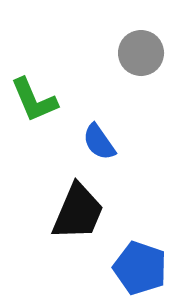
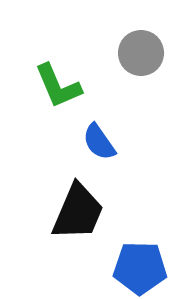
green L-shape: moved 24 px right, 14 px up
blue pentagon: rotated 18 degrees counterclockwise
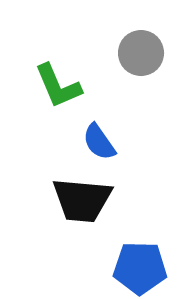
black trapezoid: moved 4 px right, 12 px up; rotated 72 degrees clockwise
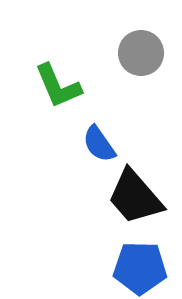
blue semicircle: moved 2 px down
black trapezoid: moved 53 px right, 3 px up; rotated 44 degrees clockwise
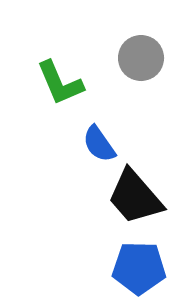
gray circle: moved 5 px down
green L-shape: moved 2 px right, 3 px up
blue pentagon: moved 1 px left
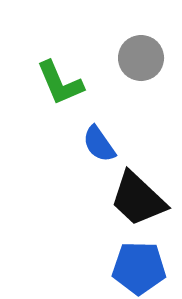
black trapezoid: moved 3 px right, 2 px down; rotated 6 degrees counterclockwise
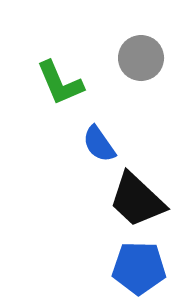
black trapezoid: moved 1 px left, 1 px down
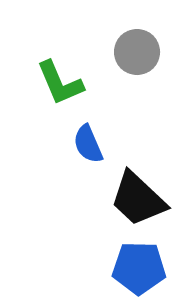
gray circle: moved 4 px left, 6 px up
blue semicircle: moved 11 px left; rotated 12 degrees clockwise
black trapezoid: moved 1 px right, 1 px up
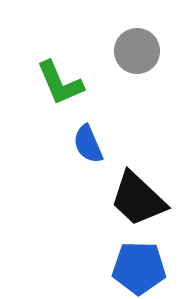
gray circle: moved 1 px up
